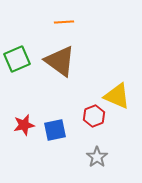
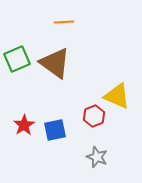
brown triangle: moved 5 px left, 2 px down
red star: rotated 20 degrees counterclockwise
gray star: rotated 15 degrees counterclockwise
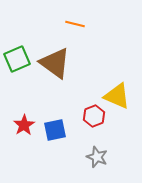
orange line: moved 11 px right, 2 px down; rotated 18 degrees clockwise
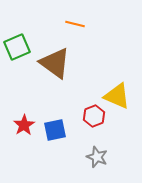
green square: moved 12 px up
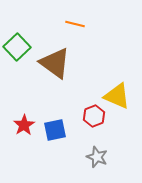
green square: rotated 20 degrees counterclockwise
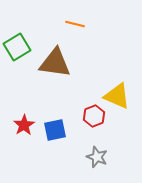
green square: rotated 12 degrees clockwise
brown triangle: rotated 28 degrees counterclockwise
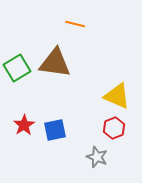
green square: moved 21 px down
red hexagon: moved 20 px right, 12 px down
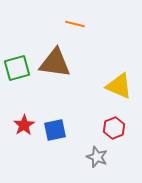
green square: rotated 16 degrees clockwise
yellow triangle: moved 2 px right, 10 px up
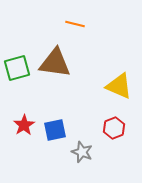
gray star: moved 15 px left, 5 px up
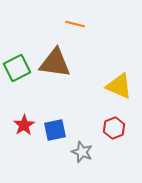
green square: rotated 12 degrees counterclockwise
